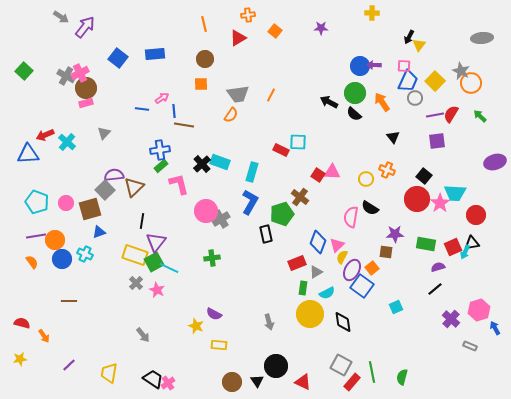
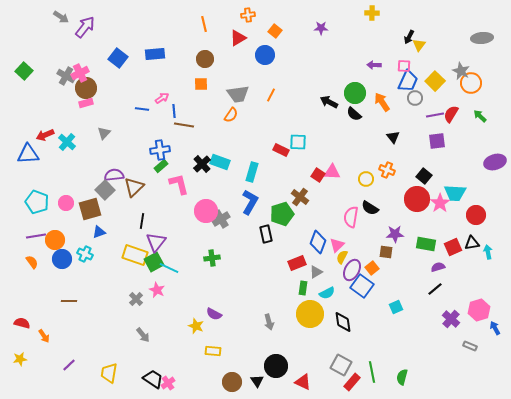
blue circle at (360, 66): moved 95 px left, 11 px up
cyan arrow at (465, 252): moved 23 px right; rotated 144 degrees clockwise
gray cross at (136, 283): moved 16 px down
yellow rectangle at (219, 345): moved 6 px left, 6 px down
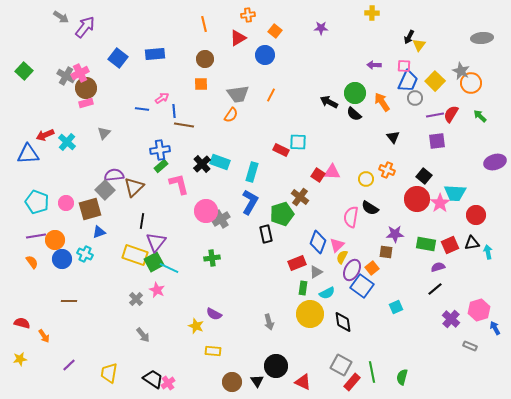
red square at (453, 247): moved 3 px left, 2 px up
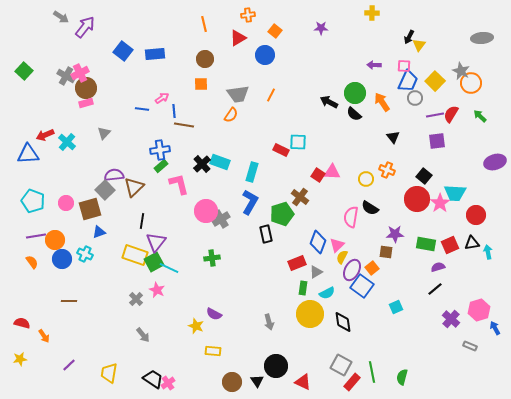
blue square at (118, 58): moved 5 px right, 7 px up
cyan pentagon at (37, 202): moved 4 px left, 1 px up
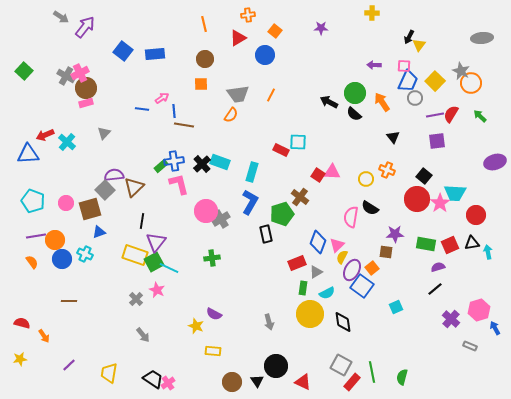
blue cross at (160, 150): moved 14 px right, 11 px down
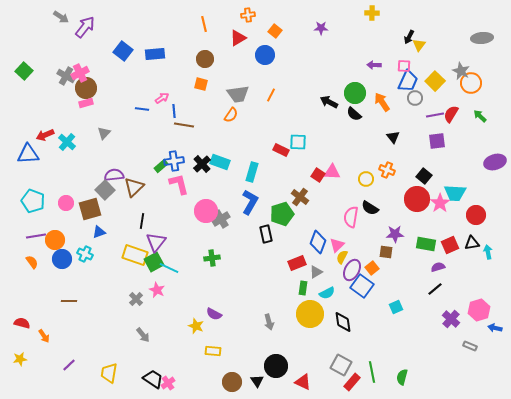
orange square at (201, 84): rotated 16 degrees clockwise
blue arrow at (495, 328): rotated 48 degrees counterclockwise
